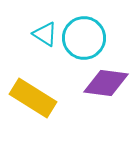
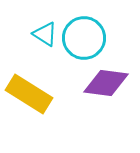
yellow rectangle: moved 4 px left, 4 px up
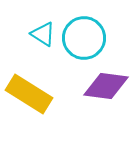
cyan triangle: moved 2 px left
purple diamond: moved 3 px down
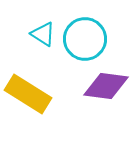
cyan circle: moved 1 px right, 1 px down
yellow rectangle: moved 1 px left
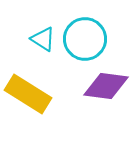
cyan triangle: moved 5 px down
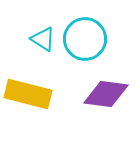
purple diamond: moved 8 px down
yellow rectangle: rotated 18 degrees counterclockwise
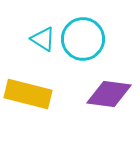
cyan circle: moved 2 px left
purple diamond: moved 3 px right
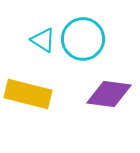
cyan triangle: moved 1 px down
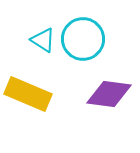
yellow rectangle: rotated 9 degrees clockwise
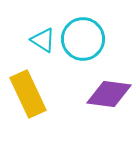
yellow rectangle: rotated 42 degrees clockwise
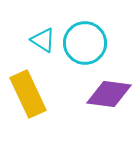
cyan circle: moved 2 px right, 4 px down
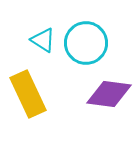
cyan circle: moved 1 px right
